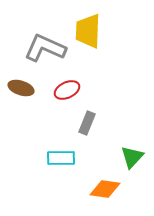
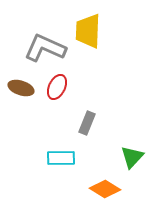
red ellipse: moved 10 px left, 3 px up; rotated 40 degrees counterclockwise
orange diamond: rotated 24 degrees clockwise
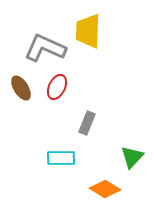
brown ellipse: rotated 40 degrees clockwise
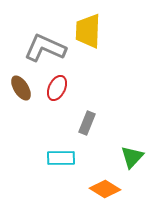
red ellipse: moved 1 px down
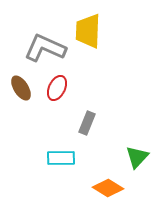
green triangle: moved 5 px right
orange diamond: moved 3 px right, 1 px up
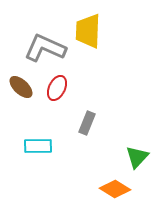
brown ellipse: moved 1 px up; rotated 15 degrees counterclockwise
cyan rectangle: moved 23 px left, 12 px up
orange diamond: moved 7 px right, 1 px down
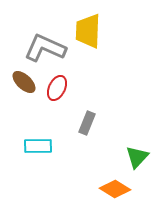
brown ellipse: moved 3 px right, 5 px up
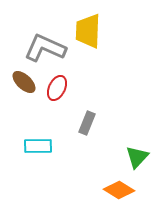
orange diamond: moved 4 px right, 1 px down
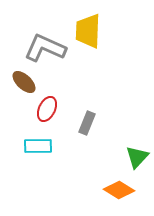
red ellipse: moved 10 px left, 21 px down
